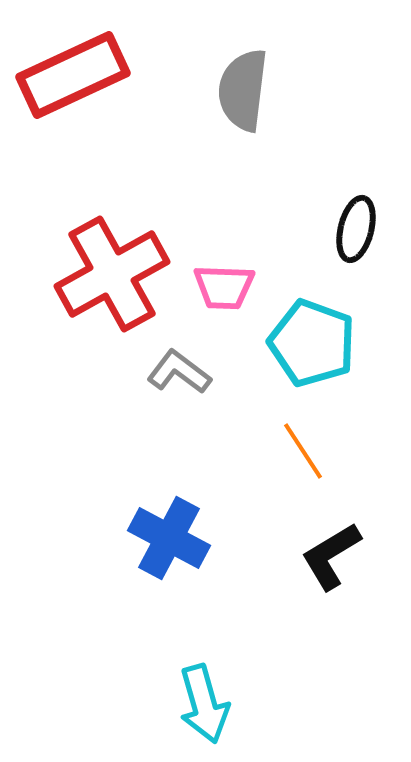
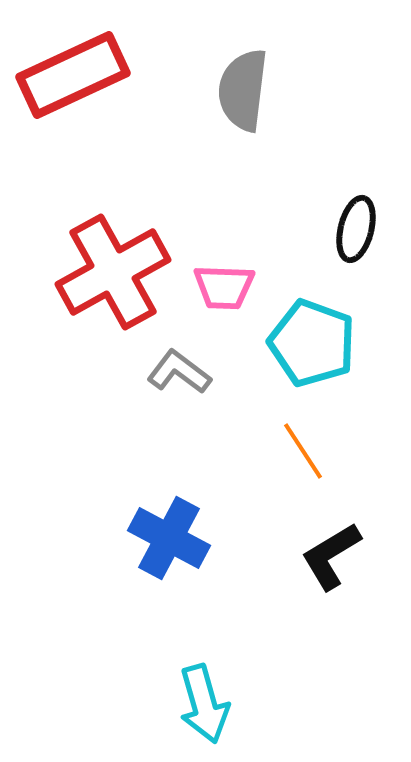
red cross: moved 1 px right, 2 px up
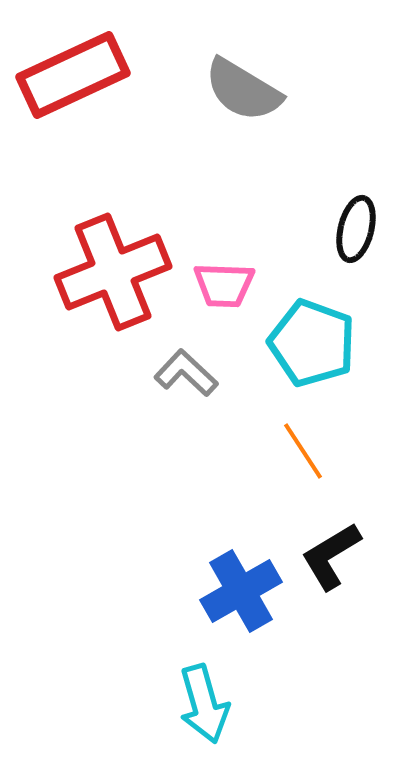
gray semicircle: rotated 66 degrees counterclockwise
red cross: rotated 7 degrees clockwise
pink trapezoid: moved 2 px up
gray L-shape: moved 7 px right, 1 px down; rotated 6 degrees clockwise
blue cross: moved 72 px right, 53 px down; rotated 32 degrees clockwise
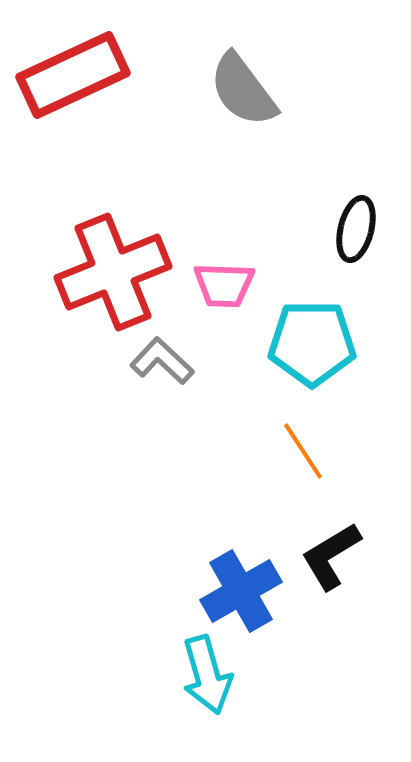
gray semicircle: rotated 22 degrees clockwise
cyan pentagon: rotated 20 degrees counterclockwise
gray L-shape: moved 24 px left, 12 px up
cyan arrow: moved 3 px right, 29 px up
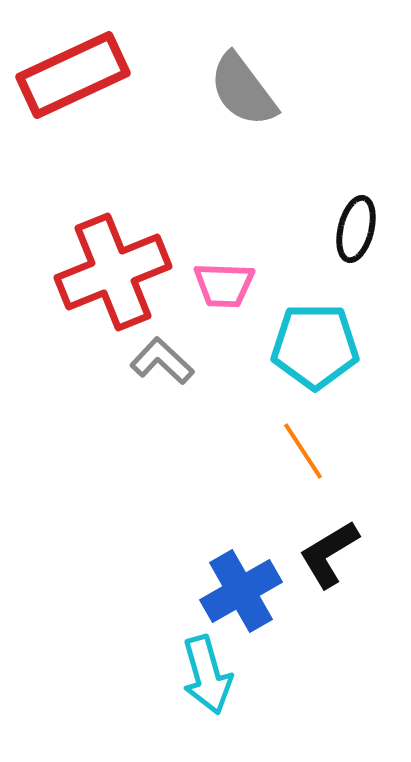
cyan pentagon: moved 3 px right, 3 px down
black L-shape: moved 2 px left, 2 px up
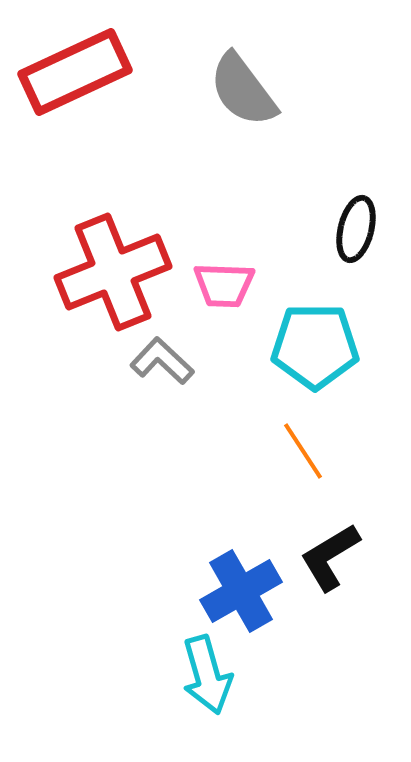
red rectangle: moved 2 px right, 3 px up
black L-shape: moved 1 px right, 3 px down
